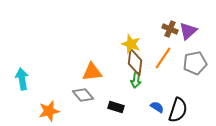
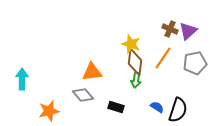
cyan arrow: rotated 10 degrees clockwise
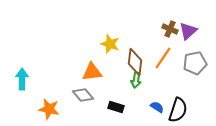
yellow star: moved 21 px left
orange star: moved 2 px up; rotated 25 degrees clockwise
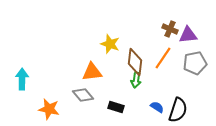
purple triangle: moved 4 px down; rotated 36 degrees clockwise
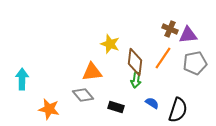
blue semicircle: moved 5 px left, 4 px up
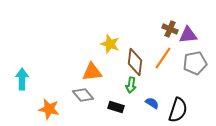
green arrow: moved 5 px left, 5 px down
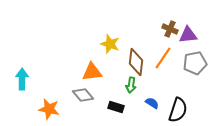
brown diamond: moved 1 px right
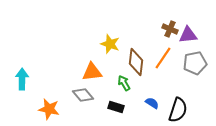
green arrow: moved 7 px left, 2 px up; rotated 140 degrees clockwise
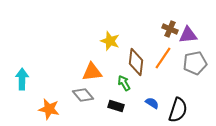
yellow star: moved 3 px up
black rectangle: moved 1 px up
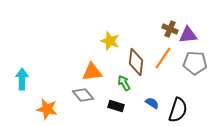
gray pentagon: rotated 15 degrees clockwise
orange star: moved 2 px left
